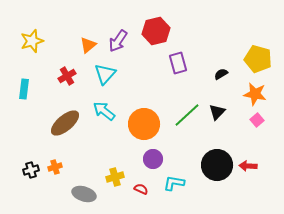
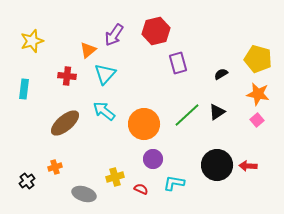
purple arrow: moved 4 px left, 6 px up
orange triangle: moved 5 px down
red cross: rotated 36 degrees clockwise
orange star: moved 3 px right
black triangle: rotated 12 degrees clockwise
black cross: moved 4 px left, 11 px down; rotated 21 degrees counterclockwise
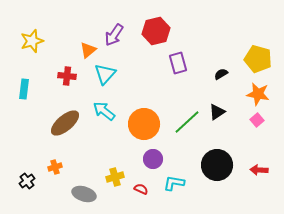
green line: moved 7 px down
red arrow: moved 11 px right, 4 px down
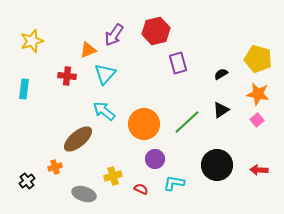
orange triangle: rotated 18 degrees clockwise
black triangle: moved 4 px right, 2 px up
brown ellipse: moved 13 px right, 16 px down
purple circle: moved 2 px right
yellow cross: moved 2 px left, 1 px up
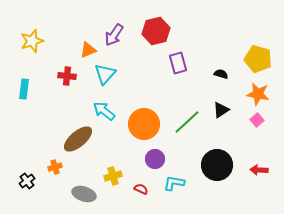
black semicircle: rotated 48 degrees clockwise
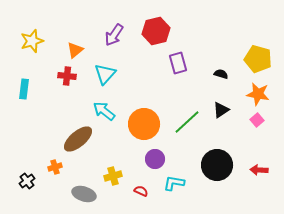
orange triangle: moved 13 px left; rotated 18 degrees counterclockwise
red semicircle: moved 2 px down
